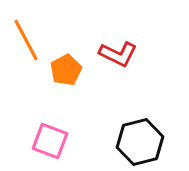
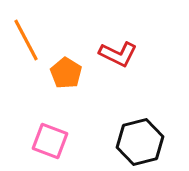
orange pentagon: moved 3 px down; rotated 12 degrees counterclockwise
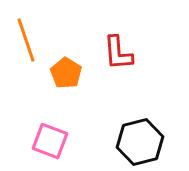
orange line: rotated 9 degrees clockwise
red L-shape: moved 1 px up; rotated 60 degrees clockwise
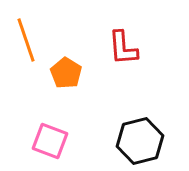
red L-shape: moved 5 px right, 5 px up
black hexagon: moved 1 px up
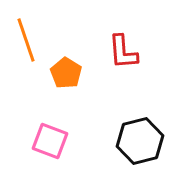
red L-shape: moved 4 px down
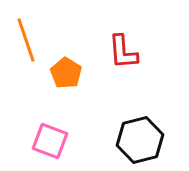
black hexagon: moved 1 px up
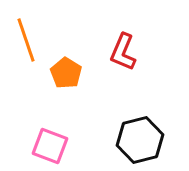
red L-shape: rotated 27 degrees clockwise
pink square: moved 5 px down
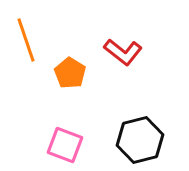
red L-shape: rotated 75 degrees counterclockwise
orange pentagon: moved 4 px right
pink square: moved 15 px right, 1 px up
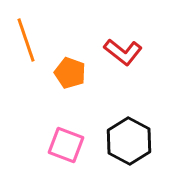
orange pentagon: rotated 12 degrees counterclockwise
black hexagon: moved 11 px left, 1 px down; rotated 18 degrees counterclockwise
pink square: moved 1 px right
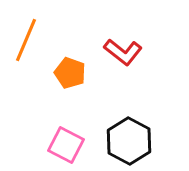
orange line: rotated 42 degrees clockwise
pink square: rotated 6 degrees clockwise
